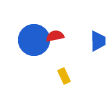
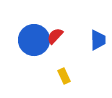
red semicircle: rotated 36 degrees counterclockwise
blue trapezoid: moved 1 px up
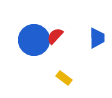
blue trapezoid: moved 1 px left, 2 px up
yellow rectangle: moved 2 px down; rotated 28 degrees counterclockwise
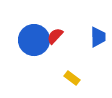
blue trapezoid: moved 1 px right, 1 px up
yellow rectangle: moved 8 px right
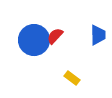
blue trapezoid: moved 2 px up
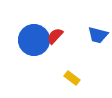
blue trapezoid: rotated 105 degrees clockwise
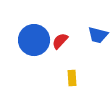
red semicircle: moved 5 px right, 5 px down
yellow rectangle: rotated 49 degrees clockwise
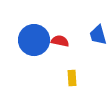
blue trapezoid: rotated 60 degrees clockwise
red semicircle: rotated 60 degrees clockwise
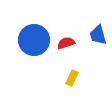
red semicircle: moved 6 px right, 2 px down; rotated 30 degrees counterclockwise
yellow rectangle: rotated 28 degrees clockwise
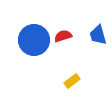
red semicircle: moved 3 px left, 7 px up
yellow rectangle: moved 3 px down; rotated 28 degrees clockwise
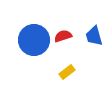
blue trapezoid: moved 4 px left, 1 px down
yellow rectangle: moved 5 px left, 9 px up
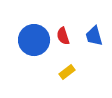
red semicircle: rotated 90 degrees counterclockwise
